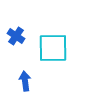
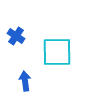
cyan square: moved 4 px right, 4 px down
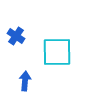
blue arrow: rotated 12 degrees clockwise
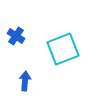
cyan square: moved 6 px right, 3 px up; rotated 20 degrees counterclockwise
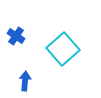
cyan square: rotated 20 degrees counterclockwise
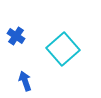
blue arrow: rotated 24 degrees counterclockwise
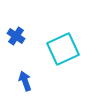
cyan square: rotated 16 degrees clockwise
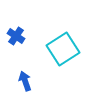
cyan square: rotated 8 degrees counterclockwise
